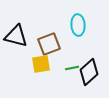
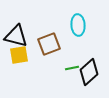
yellow square: moved 22 px left, 9 px up
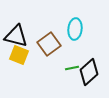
cyan ellipse: moved 3 px left, 4 px down; rotated 10 degrees clockwise
brown square: rotated 15 degrees counterclockwise
yellow square: rotated 30 degrees clockwise
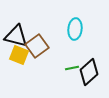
brown square: moved 12 px left, 2 px down
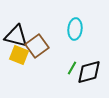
green line: rotated 48 degrees counterclockwise
black diamond: rotated 28 degrees clockwise
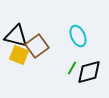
cyan ellipse: moved 3 px right, 7 px down; rotated 30 degrees counterclockwise
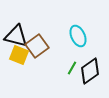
black diamond: moved 1 px right, 1 px up; rotated 20 degrees counterclockwise
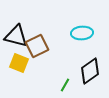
cyan ellipse: moved 4 px right, 3 px up; rotated 70 degrees counterclockwise
brown square: rotated 10 degrees clockwise
yellow square: moved 8 px down
green line: moved 7 px left, 17 px down
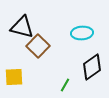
black triangle: moved 6 px right, 9 px up
brown square: moved 1 px right; rotated 20 degrees counterclockwise
yellow square: moved 5 px left, 14 px down; rotated 24 degrees counterclockwise
black diamond: moved 2 px right, 4 px up
